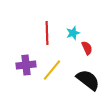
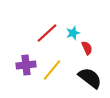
red line: rotated 50 degrees clockwise
black semicircle: moved 2 px right, 2 px up
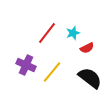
red line: rotated 10 degrees counterclockwise
red semicircle: rotated 88 degrees clockwise
purple cross: rotated 30 degrees clockwise
yellow line: moved 2 px down
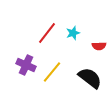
red semicircle: moved 12 px right, 2 px up; rotated 24 degrees clockwise
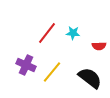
cyan star: rotated 24 degrees clockwise
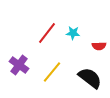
purple cross: moved 7 px left; rotated 12 degrees clockwise
